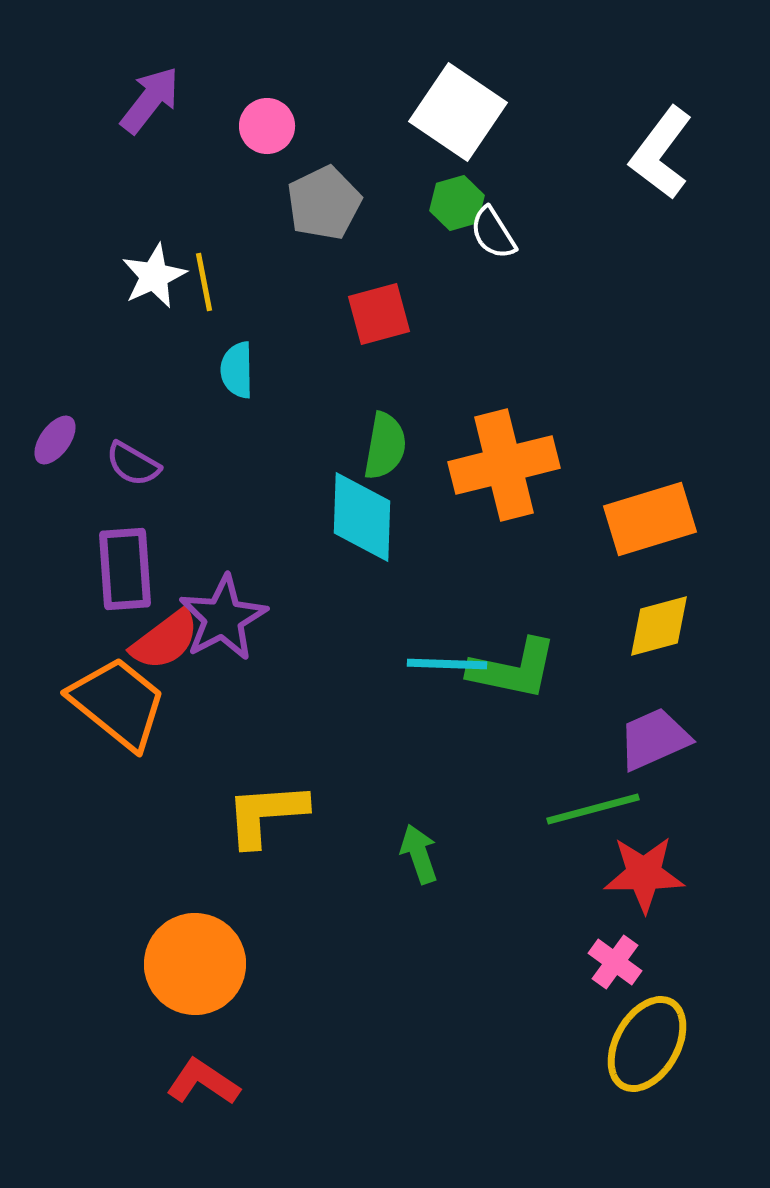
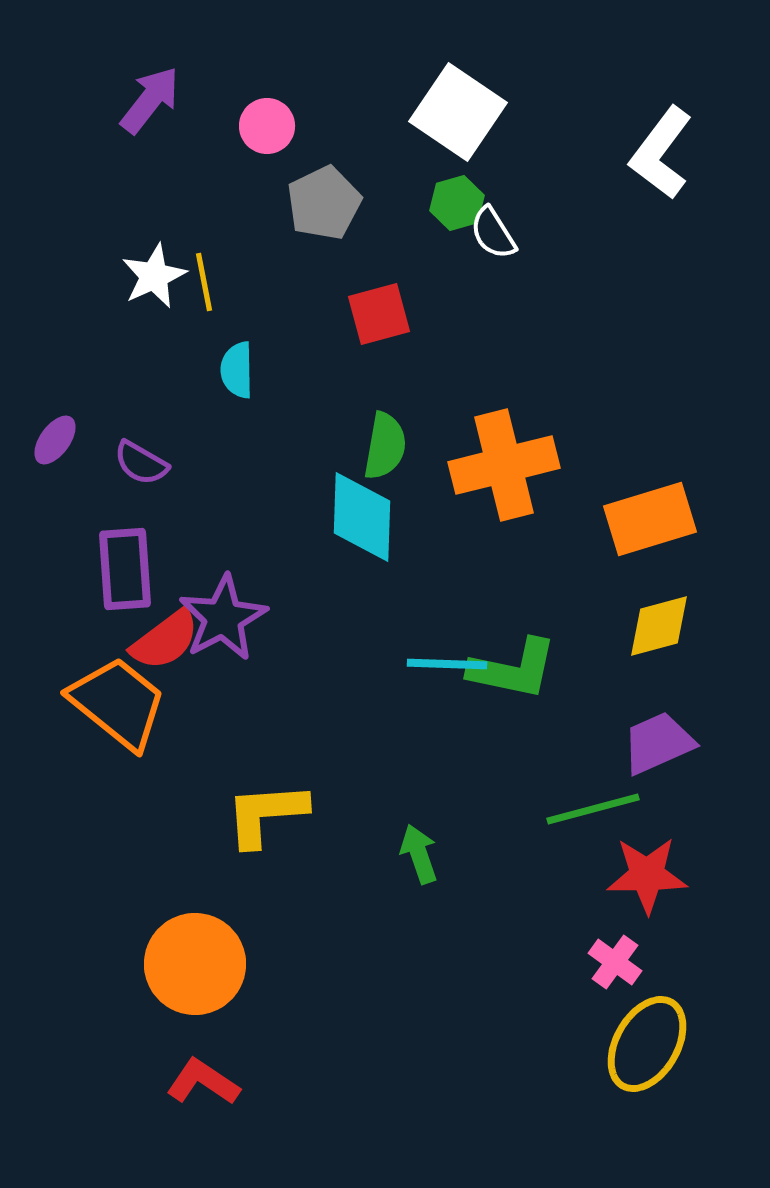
purple semicircle: moved 8 px right, 1 px up
purple trapezoid: moved 4 px right, 4 px down
red star: moved 3 px right, 1 px down
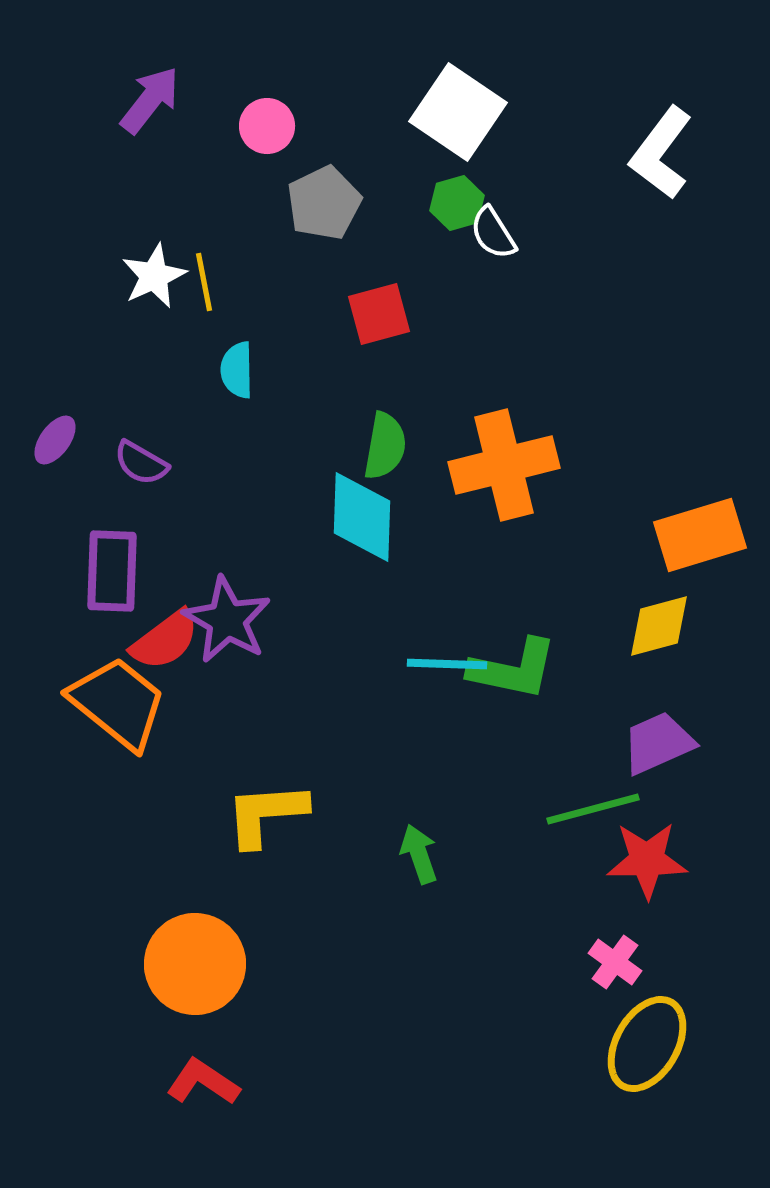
orange rectangle: moved 50 px right, 16 px down
purple rectangle: moved 13 px left, 2 px down; rotated 6 degrees clockwise
purple star: moved 4 px right, 2 px down; rotated 14 degrees counterclockwise
red star: moved 15 px up
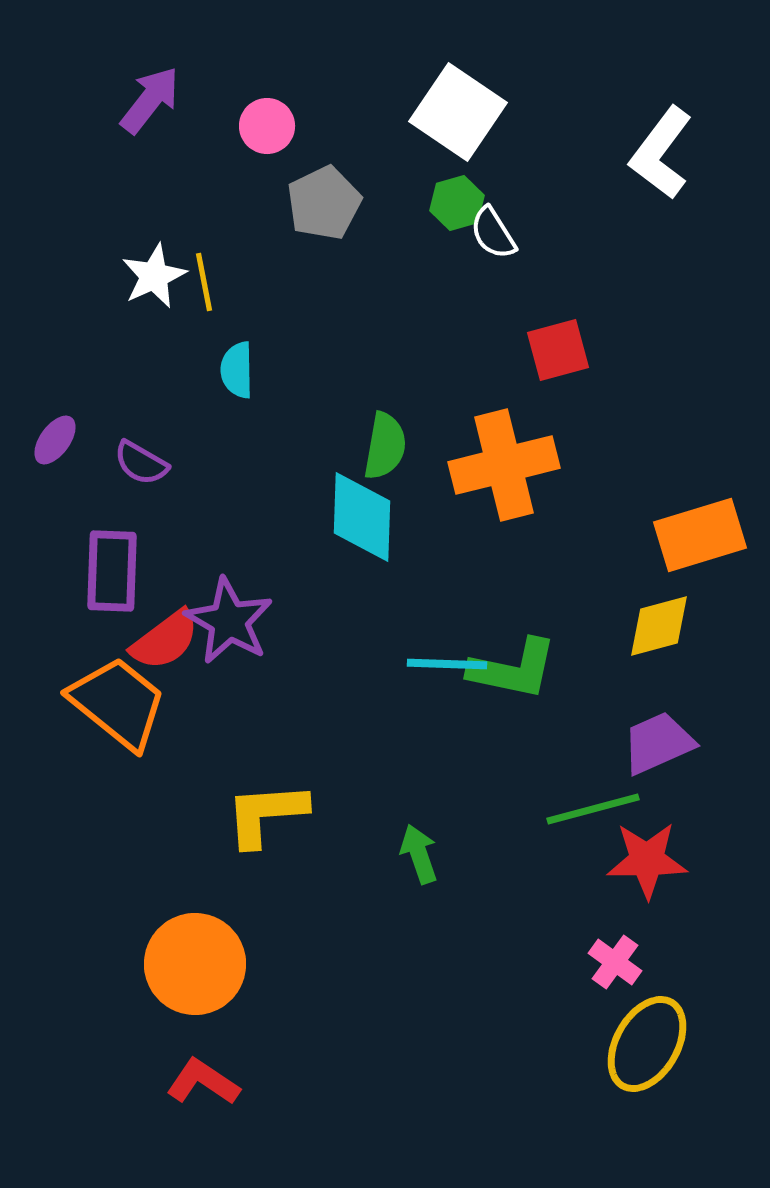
red square: moved 179 px right, 36 px down
purple star: moved 2 px right, 1 px down
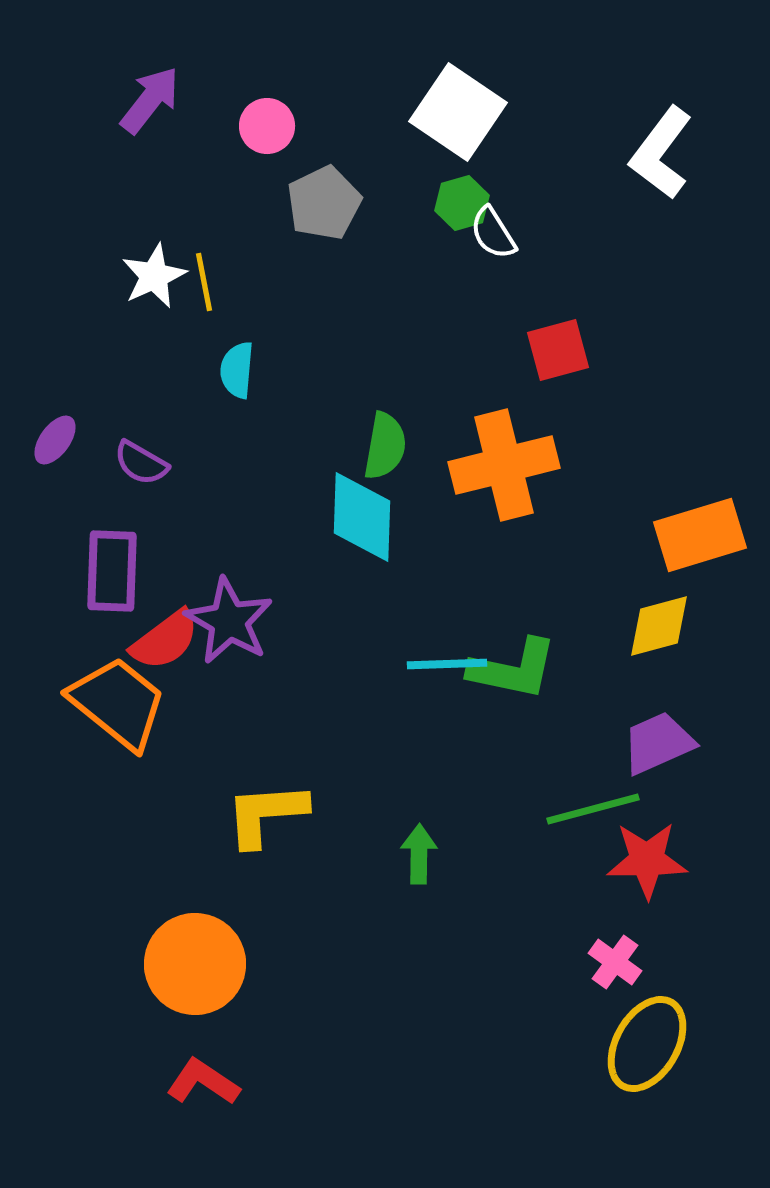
green hexagon: moved 5 px right
cyan semicircle: rotated 6 degrees clockwise
cyan line: rotated 4 degrees counterclockwise
green arrow: rotated 20 degrees clockwise
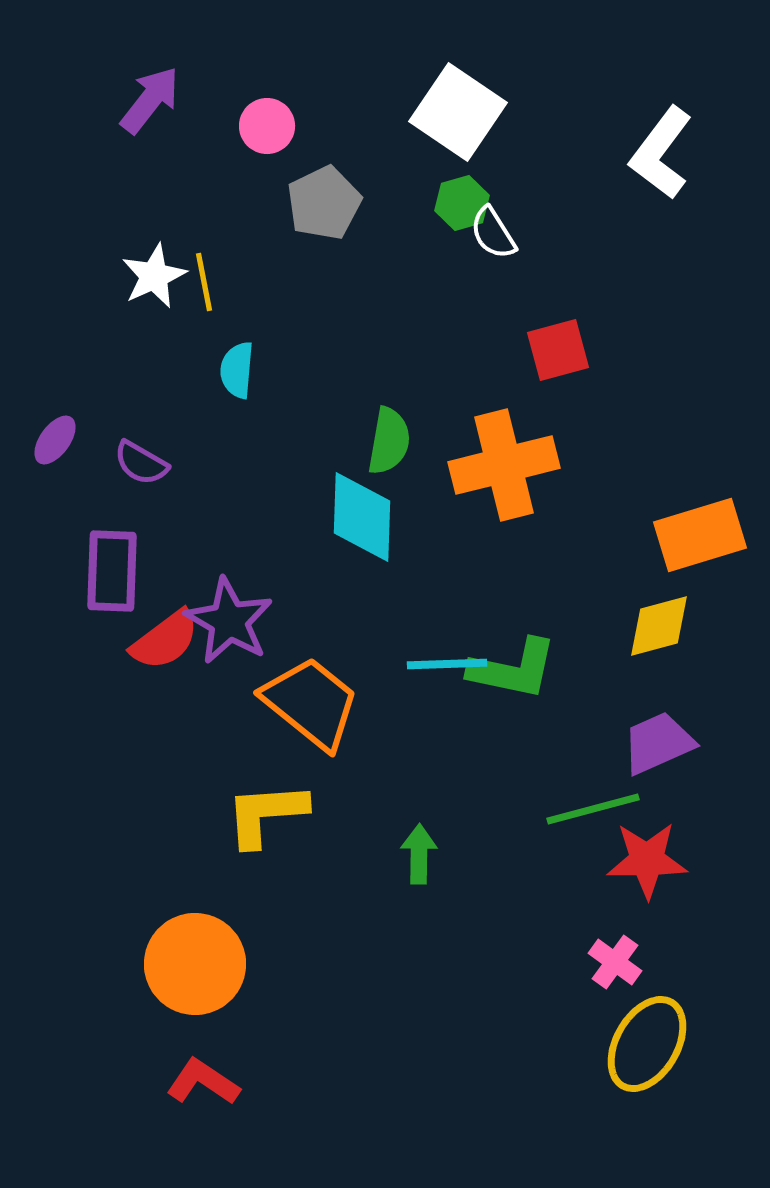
green semicircle: moved 4 px right, 5 px up
orange trapezoid: moved 193 px right
